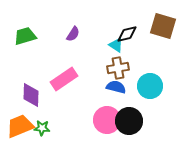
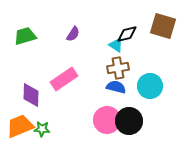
green star: moved 1 px down
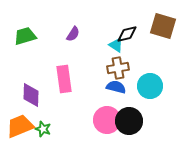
pink rectangle: rotated 64 degrees counterclockwise
green star: moved 1 px right; rotated 14 degrees clockwise
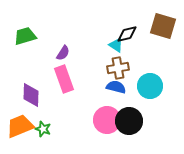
purple semicircle: moved 10 px left, 19 px down
pink rectangle: rotated 12 degrees counterclockwise
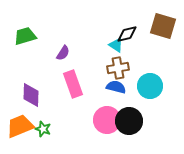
pink rectangle: moved 9 px right, 5 px down
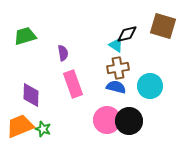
purple semicircle: rotated 42 degrees counterclockwise
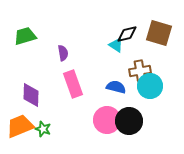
brown square: moved 4 px left, 7 px down
brown cross: moved 22 px right, 3 px down
